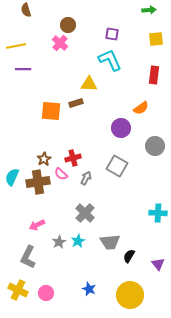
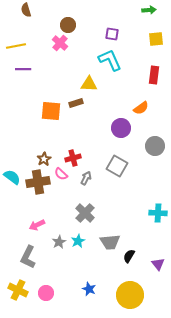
cyan semicircle: rotated 102 degrees clockwise
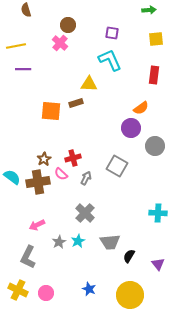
purple square: moved 1 px up
purple circle: moved 10 px right
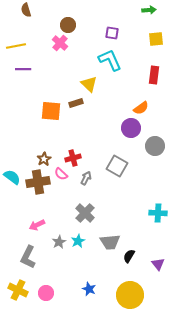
yellow triangle: rotated 42 degrees clockwise
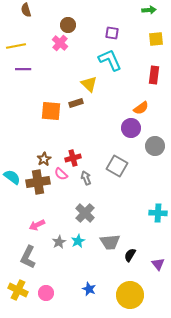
gray arrow: rotated 48 degrees counterclockwise
black semicircle: moved 1 px right, 1 px up
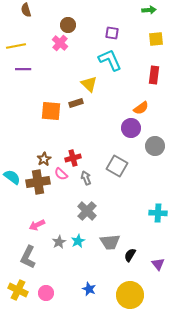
gray cross: moved 2 px right, 2 px up
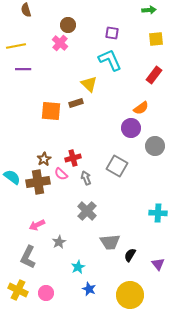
red rectangle: rotated 30 degrees clockwise
cyan star: moved 26 px down
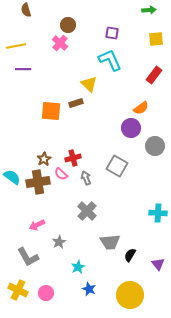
gray L-shape: rotated 55 degrees counterclockwise
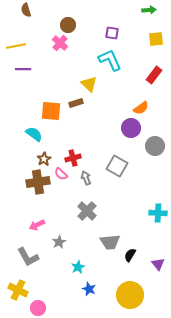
cyan semicircle: moved 22 px right, 43 px up
pink circle: moved 8 px left, 15 px down
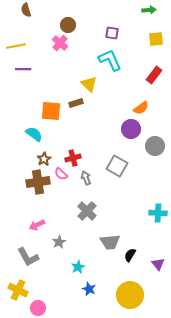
purple circle: moved 1 px down
